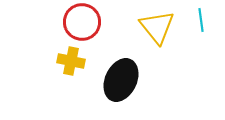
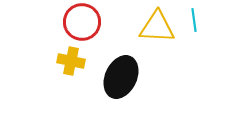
cyan line: moved 7 px left
yellow triangle: rotated 48 degrees counterclockwise
black ellipse: moved 3 px up
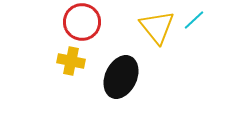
cyan line: rotated 55 degrees clockwise
yellow triangle: rotated 48 degrees clockwise
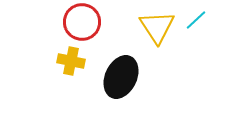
cyan line: moved 2 px right
yellow triangle: rotated 6 degrees clockwise
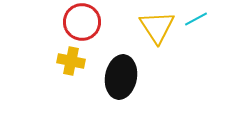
cyan line: moved 1 px up; rotated 15 degrees clockwise
black ellipse: rotated 15 degrees counterclockwise
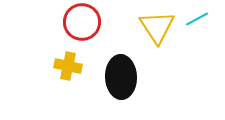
cyan line: moved 1 px right
yellow cross: moved 3 px left, 5 px down
black ellipse: rotated 12 degrees counterclockwise
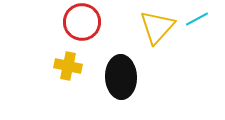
yellow triangle: rotated 15 degrees clockwise
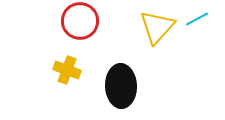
red circle: moved 2 px left, 1 px up
yellow cross: moved 1 px left, 4 px down; rotated 8 degrees clockwise
black ellipse: moved 9 px down
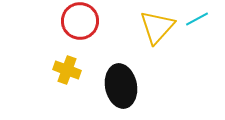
black ellipse: rotated 9 degrees counterclockwise
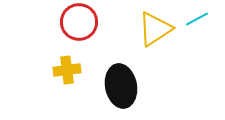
red circle: moved 1 px left, 1 px down
yellow triangle: moved 2 px left, 2 px down; rotated 15 degrees clockwise
yellow cross: rotated 28 degrees counterclockwise
